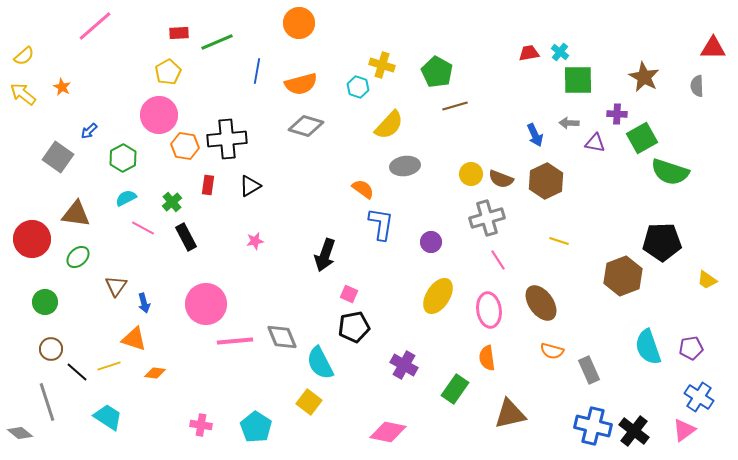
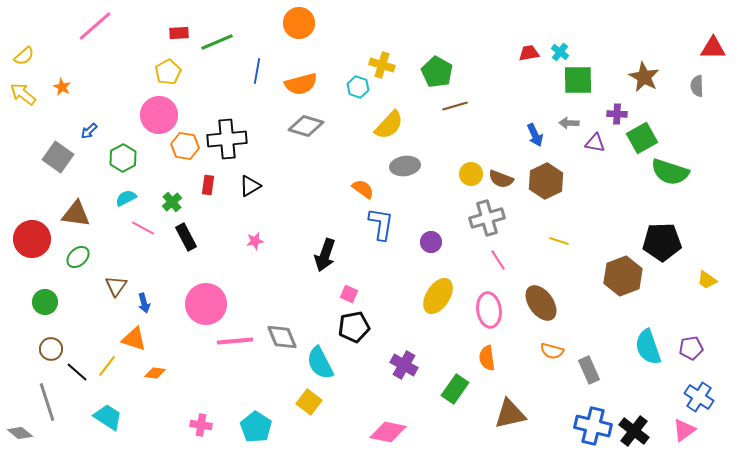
yellow line at (109, 366): moved 2 px left; rotated 35 degrees counterclockwise
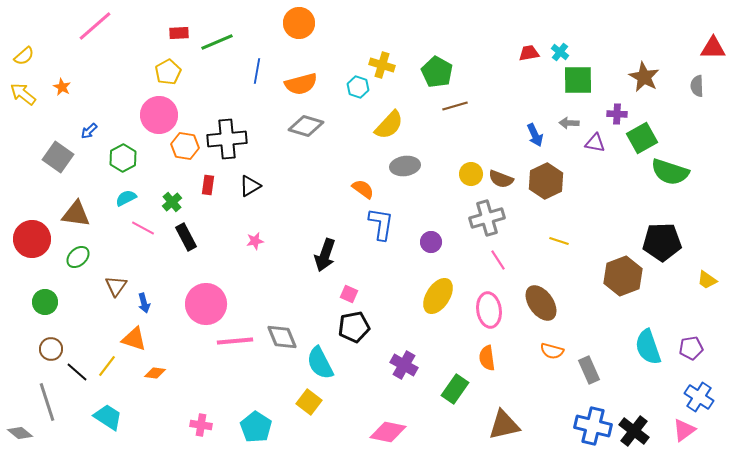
brown triangle at (510, 414): moved 6 px left, 11 px down
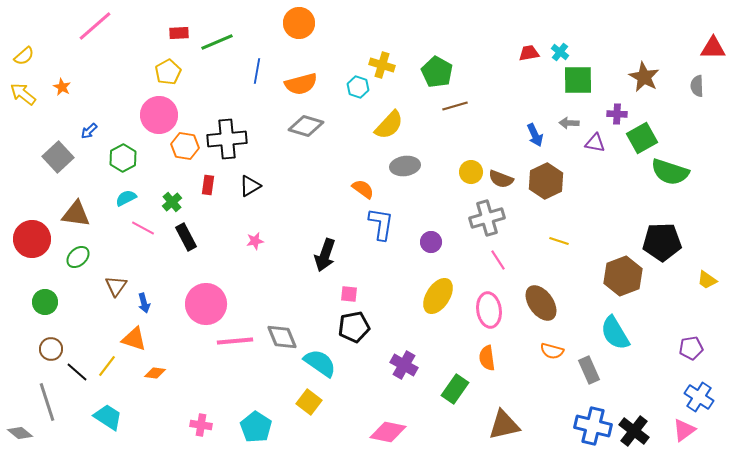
gray square at (58, 157): rotated 12 degrees clockwise
yellow circle at (471, 174): moved 2 px up
pink square at (349, 294): rotated 18 degrees counterclockwise
cyan semicircle at (648, 347): moved 33 px left, 14 px up; rotated 12 degrees counterclockwise
cyan semicircle at (320, 363): rotated 152 degrees clockwise
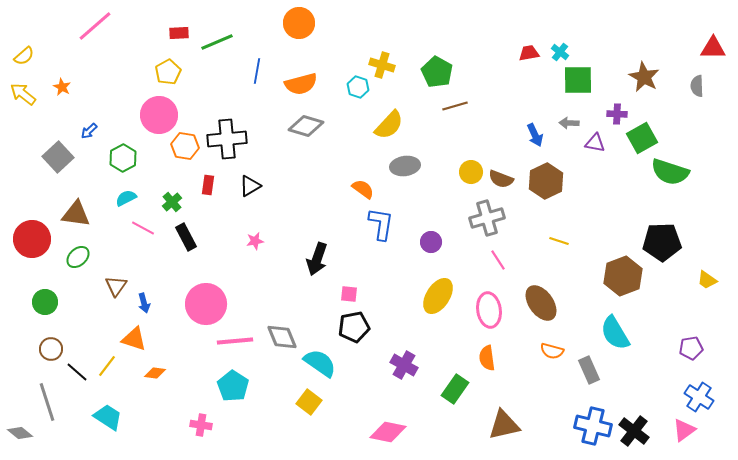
black arrow at (325, 255): moved 8 px left, 4 px down
cyan pentagon at (256, 427): moved 23 px left, 41 px up
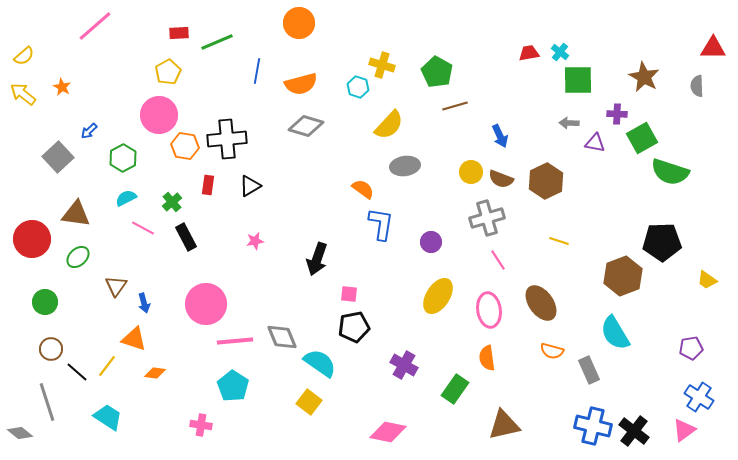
blue arrow at (535, 135): moved 35 px left, 1 px down
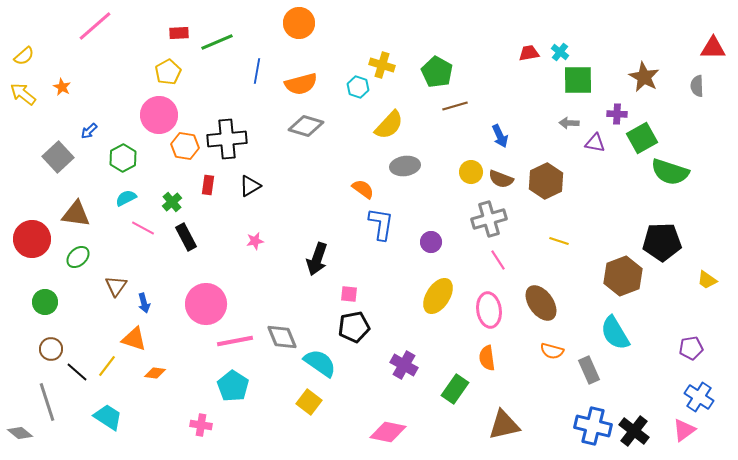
gray cross at (487, 218): moved 2 px right, 1 px down
pink line at (235, 341): rotated 6 degrees counterclockwise
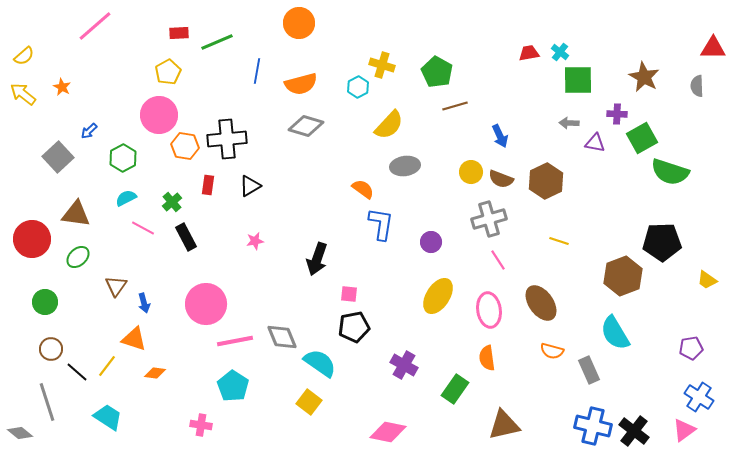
cyan hexagon at (358, 87): rotated 15 degrees clockwise
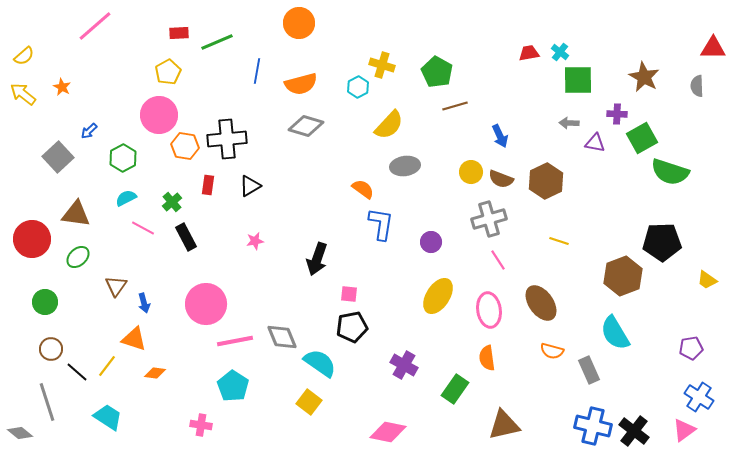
black pentagon at (354, 327): moved 2 px left
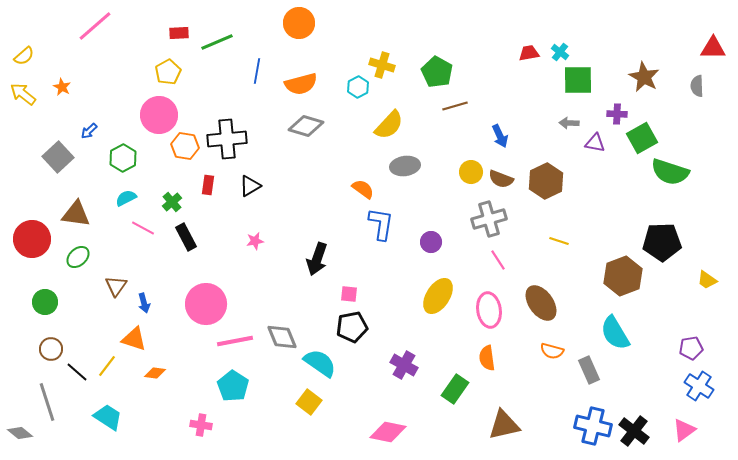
blue cross at (699, 397): moved 11 px up
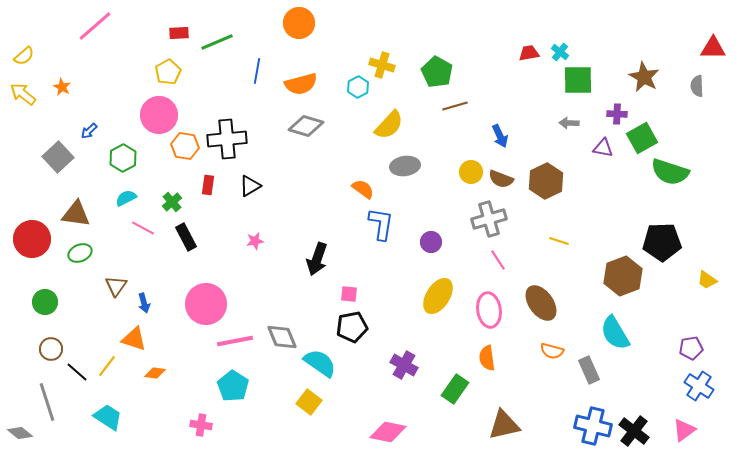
purple triangle at (595, 143): moved 8 px right, 5 px down
green ellipse at (78, 257): moved 2 px right, 4 px up; rotated 20 degrees clockwise
